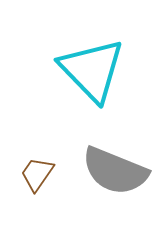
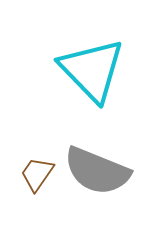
gray semicircle: moved 18 px left
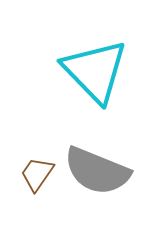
cyan triangle: moved 3 px right, 1 px down
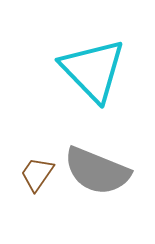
cyan triangle: moved 2 px left, 1 px up
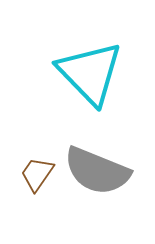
cyan triangle: moved 3 px left, 3 px down
